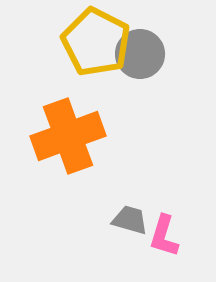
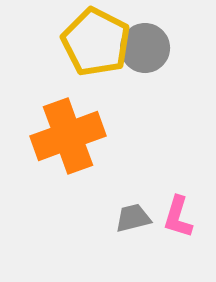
gray circle: moved 5 px right, 6 px up
gray trapezoid: moved 3 px right, 2 px up; rotated 30 degrees counterclockwise
pink L-shape: moved 14 px right, 19 px up
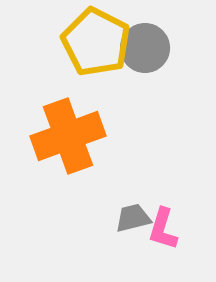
pink L-shape: moved 15 px left, 12 px down
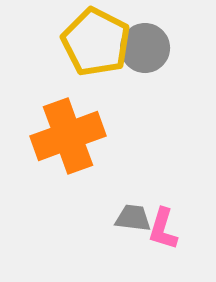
gray trapezoid: rotated 21 degrees clockwise
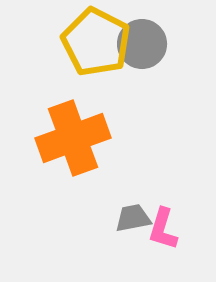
gray circle: moved 3 px left, 4 px up
orange cross: moved 5 px right, 2 px down
gray trapezoid: rotated 18 degrees counterclockwise
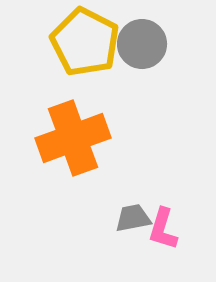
yellow pentagon: moved 11 px left
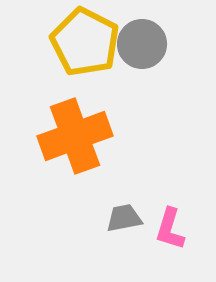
orange cross: moved 2 px right, 2 px up
gray trapezoid: moved 9 px left
pink L-shape: moved 7 px right
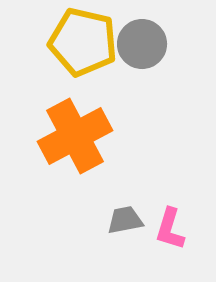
yellow pentagon: moved 2 px left; rotated 14 degrees counterclockwise
orange cross: rotated 8 degrees counterclockwise
gray trapezoid: moved 1 px right, 2 px down
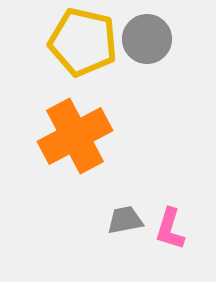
gray circle: moved 5 px right, 5 px up
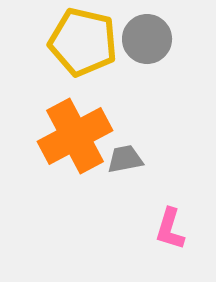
gray trapezoid: moved 61 px up
